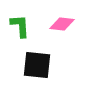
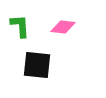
pink diamond: moved 1 px right, 3 px down
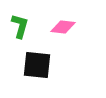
green L-shape: rotated 20 degrees clockwise
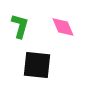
pink diamond: rotated 60 degrees clockwise
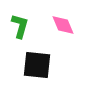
pink diamond: moved 2 px up
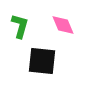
black square: moved 5 px right, 4 px up
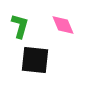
black square: moved 7 px left, 1 px up
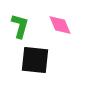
pink diamond: moved 3 px left
